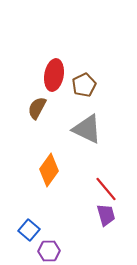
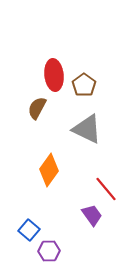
red ellipse: rotated 16 degrees counterclockwise
brown pentagon: rotated 10 degrees counterclockwise
purple trapezoid: moved 14 px left; rotated 20 degrees counterclockwise
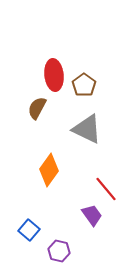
purple hexagon: moved 10 px right; rotated 15 degrees clockwise
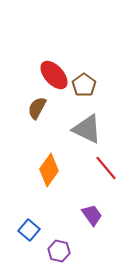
red ellipse: rotated 36 degrees counterclockwise
red line: moved 21 px up
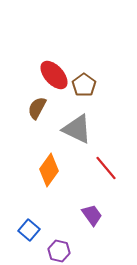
gray triangle: moved 10 px left
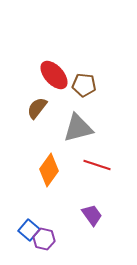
brown pentagon: rotated 30 degrees counterclockwise
brown semicircle: rotated 10 degrees clockwise
gray triangle: moved 1 px right, 1 px up; rotated 40 degrees counterclockwise
red line: moved 9 px left, 3 px up; rotated 32 degrees counterclockwise
purple hexagon: moved 15 px left, 12 px up
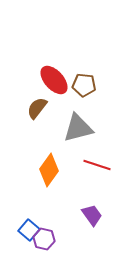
red ellipse: moved 5 px down
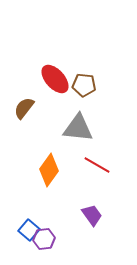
red ellipse: moved 1 px right, 1 px up
brown semicircle: moved 13 px left
gray triangle: rotated 20 degrees clockwise
red line: rotated 12 degrees clockwise
purple hexagon: rotated 20 degrees counterclockwise
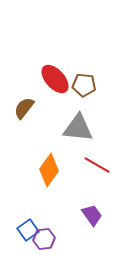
blue square: moved 1 px left; rotated 15 degrees clockwise
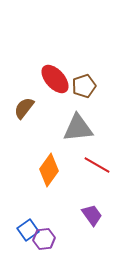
brown pentagon: moved 1 px down; rotated 25 degrees counterclockwise
gray triangle: rotated 12 degrees counterclockwise
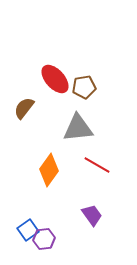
brown pentagon: moved 1 px down; rotated 10 degrees clockwise
